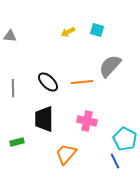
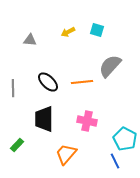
gray triangle: moved 20 px right, 4 px down
green rectangle: moved 3 px down; rotated 32 degrees counterclockwise
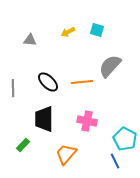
green rectangle: moved 6 px right
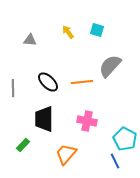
yellow arrow: rotated 80 degrees clockwise
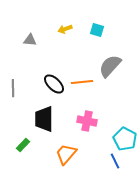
yellow arrow: moved 3 px left, 3 px up; rotated 72 degrees counterclockwise
black ellipse: moved 6 px right, 2 px down
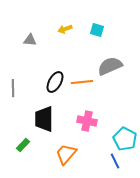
gray semicircle: rotated 25 degrees clockwise
black ellipse: moved 1 px right, 2 px up; rotated 75 degrees clockwise
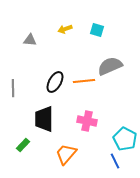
orange line: moved 2 px right, 1 px up
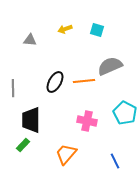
black trapezoid: moved 13 px left, 1 px down
cyan pentagon: moved 26 px up
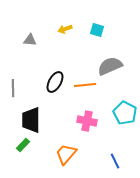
orange line: moved 1 px right, 4 px down
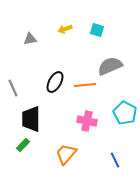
gray triangle: moved 1 px up; rotated 16 degrees counterclockwise
gray line: rotated 24 degrees counterclockwise
black trapezoid: moved 1 px up
blue line: moved 1 px up
